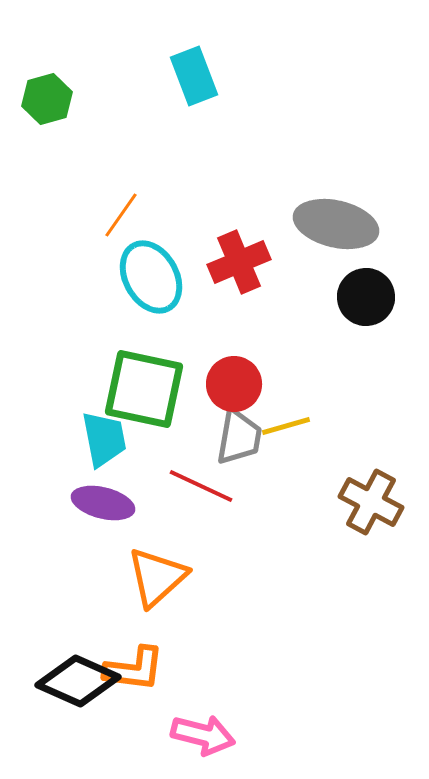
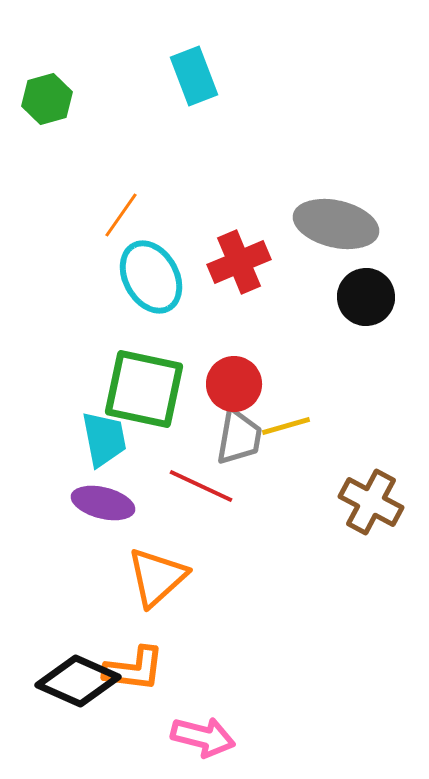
pink arrow: moved 2 px down
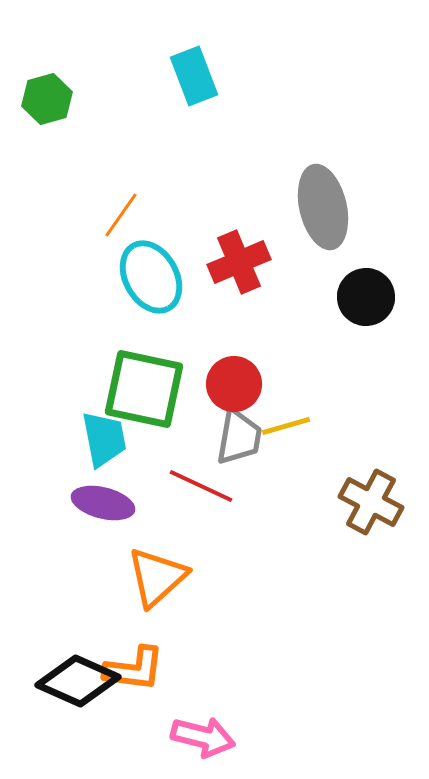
gray ellipse: moved 13 px left, 17 px up; rotated 64 degrees clockwise
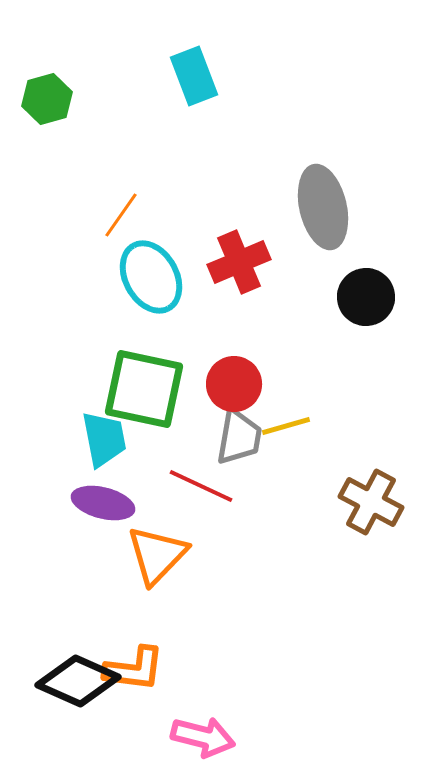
orange triangle: moved 22 px up; rotated 4 degrees counterclockwise
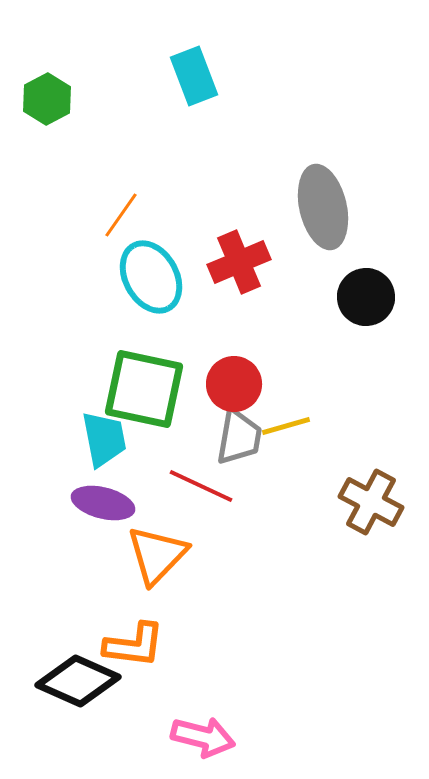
green hexagon: rotated 12 degrees counterclockwise
orange L-shape: moved 24 px up
